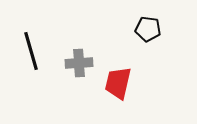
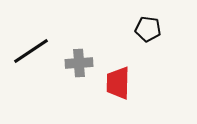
black line: rotated 72 degrees clockwise
red trapezoid: rotated 12 degrees counterclockwise
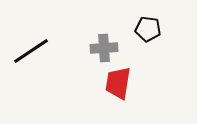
gray cross: moved 25 px right, 15 px up
red trapezoid: rotated 8 degrees clockwise
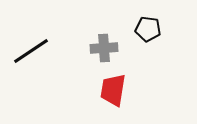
red trapezoid: moved 5 px left, 7 px down
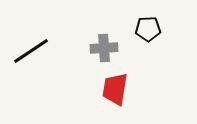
black pentagon: rotated 10 degrees counterclockwise
red trapezoid: moved 2 px right, 1 px up
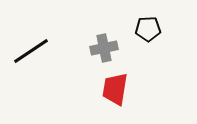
gray cross: rotated 8 degrees counterclockwise
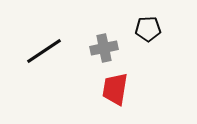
black line: moved 13 px right
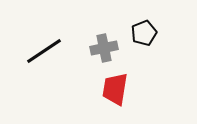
black pentagon: moved 4 px left, 4 px down; rotated 20 degrees counterclockwise
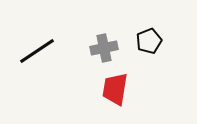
black pentagon: moved 5 px right, 8 px down
black line: moved 7 px left
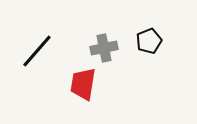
black line: rotated 15 degrees counterclockwise
red trapezoid: moved 32 px left, 5 px up
